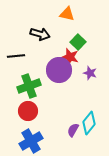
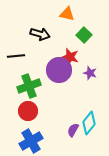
green square: moved 6 px right, 7 px up
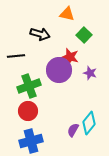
blue cross: rotated 15 degrees clockwise
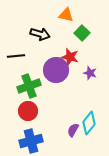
orange triangle: moved 1 px left, 1 px down
green square: moved 2 px left, 2 px up
purple circle: moved 3 px left
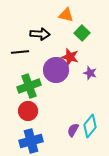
black arrow: rotated 12 degrees counterclockwise
black line: moved 4 px right, 4 px up
cyan diamond: moved 1 px right, 3 px down
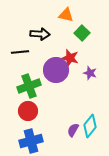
red star: moved 1 px down
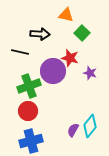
black line: rotated 18 degrees clockwise
purple circle: moved 3 px left, 1 px down
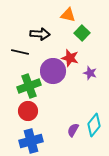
orange triangle: moved 2 px right
cyan diamond: moved 4 px right, 1 px up
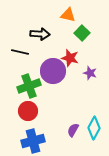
cyan diamond: moved 3 px down; rotated 10 degrees counterclockwise
blue cross: moved 2 px right
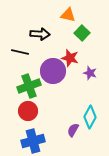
cyan diamond: moved 4 px left, 11 px up
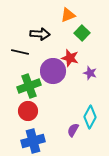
orange triangle: rotated 35 degrees counterclockwise
